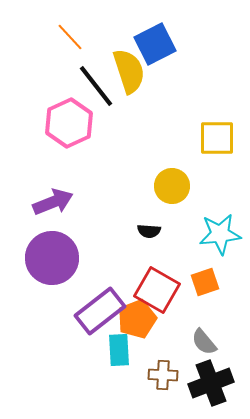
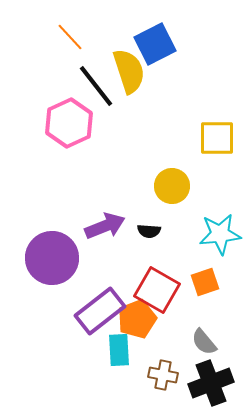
purple arrow: moved 52 px right, 24 px down
brown cross: rotated 8 degrees clockwise
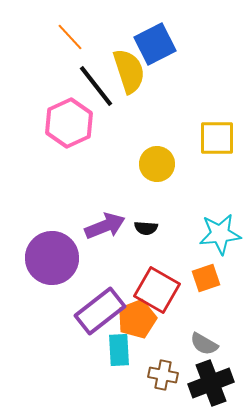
yellow circle: moved 15 px left, 22 px up
black semicircle: moved 3 px left, 3 px up
orange square: moved 1 px right, 4 px up
gray semicircle: moved 2 px down; rotated 20 degrees counterclockwise
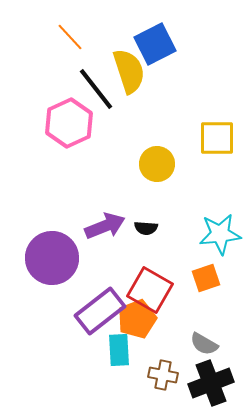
black line: moved 3 px down
red square: moved 7 px left
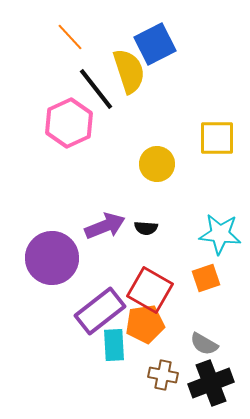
cyan star: rotated 12 degrees clockwise
orange pentagon: moved 8 px right, 5 px down; rotated 12 degrees clockwise
cyan rectangle: moved 5 px left, 5 px up
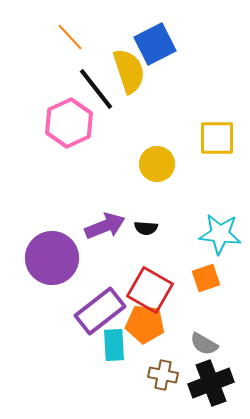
orange pentagon: rotated 15 degrees clockwise
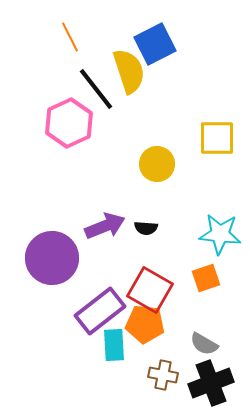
orange line: rotated 16 degrees clockwise
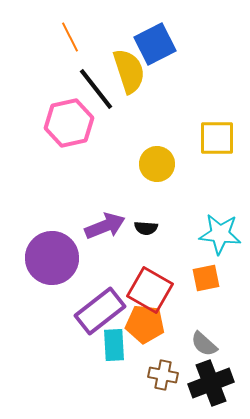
pink hexagon: rotated 12 degrees clockwise
orange square: rotated 8 degrees clockwise
gray semicircle: rotated 12 degrees clockwise
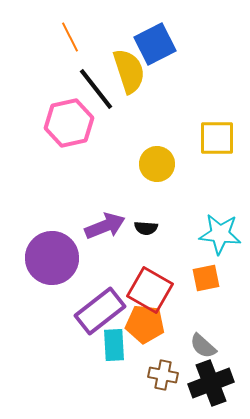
gray semicircle: moved 1 px left, 2 px down
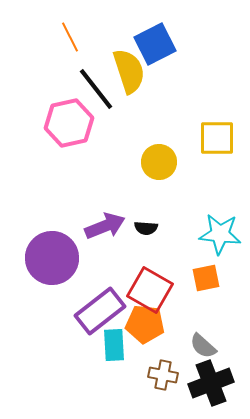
yellow circle: moved 2 px right, 2 px up
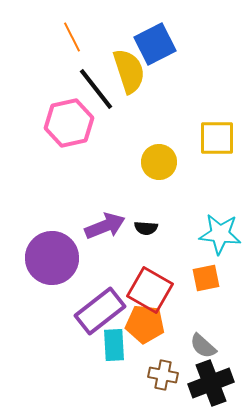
orange line: moved 2 px right
